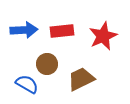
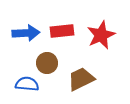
blue arrow: moved 2 px right, 3 px down
red star: moved 2 px left, 1 px up
brown circle: moved 1 px up
blue semicircle: rotated 25 degrees counterclockwise
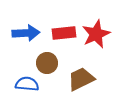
red rectangle: moved 2 px right, 2 px down
red star: moved 5 px left, 1 px up
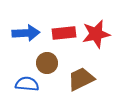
red star: rotated 12 degrees clockwise
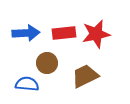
brown trapezoid: moved 4 px right, 3 px up
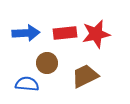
red rectangle: moved 1 px right
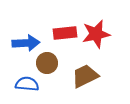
blue arrow: moved 10 px down
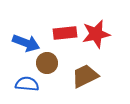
blue arrow: rotated 24 degrees clockwise
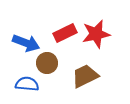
red rectangle: rotated 20 degrees counterclockwise
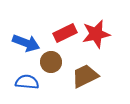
brown circle: moved 4 px right, 1 px up
blue semicircle: moved 2 px up
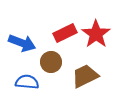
red star: rotated 24 degrees counterclockwise
blue arrow: moved 4 px left
